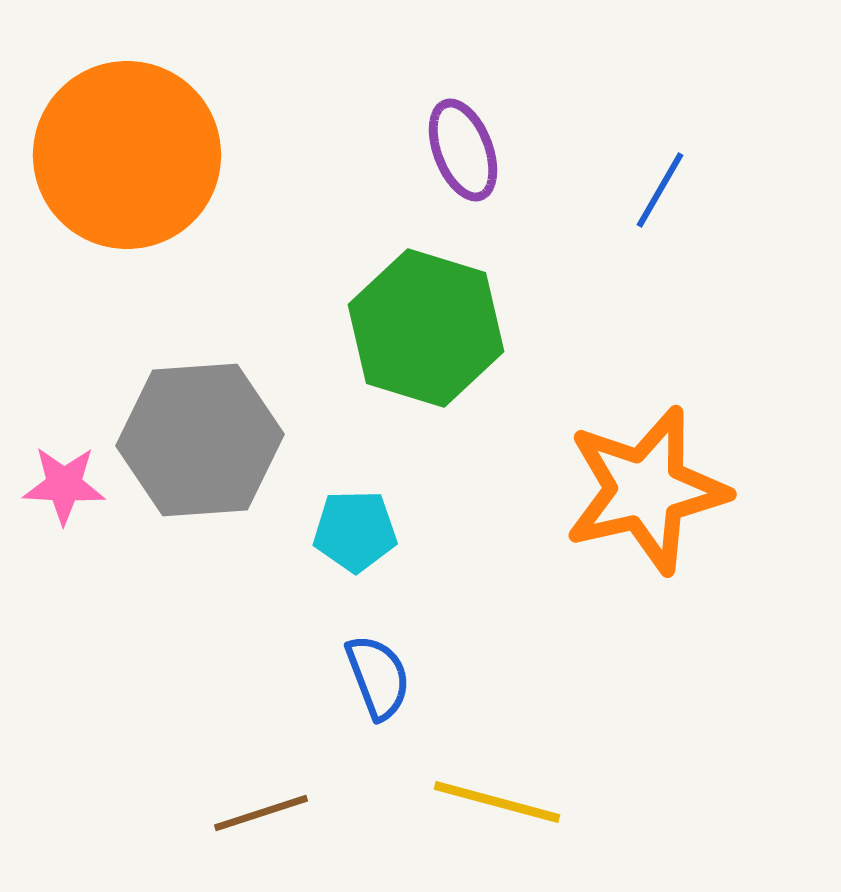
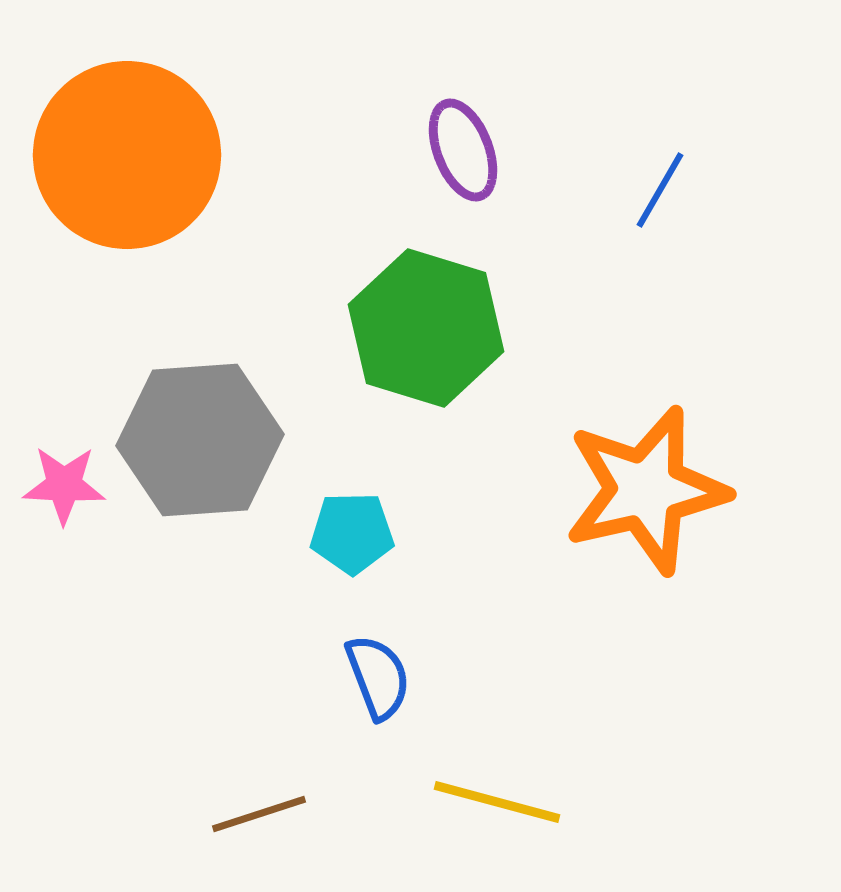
cyan pentagon: moved 3 px left, 2 px down
brown line: moved 2 px left, 1 px down
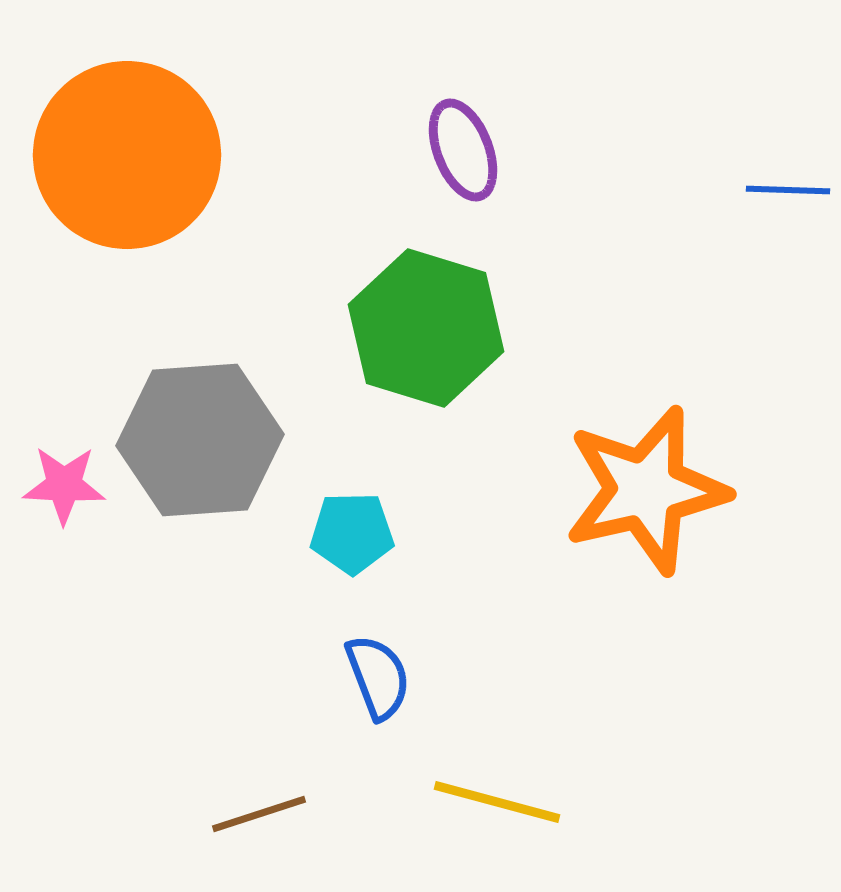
blue line: moved 128 px right; rotated 62 degrees clockwise
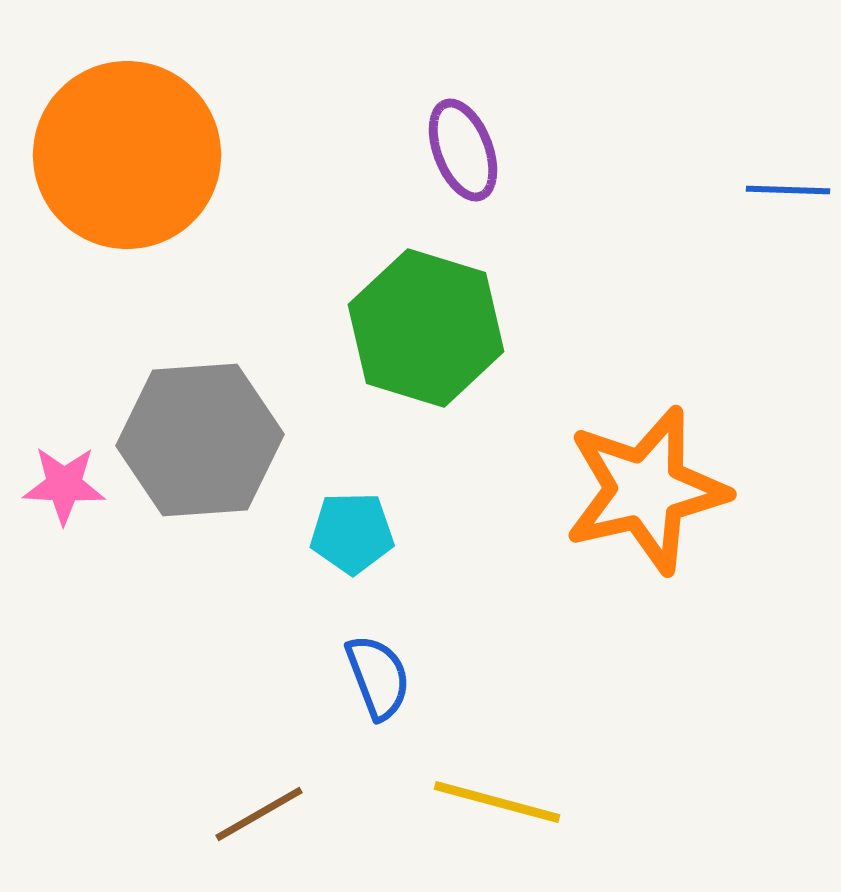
brown line: rotated 12 degrees counterclockwise
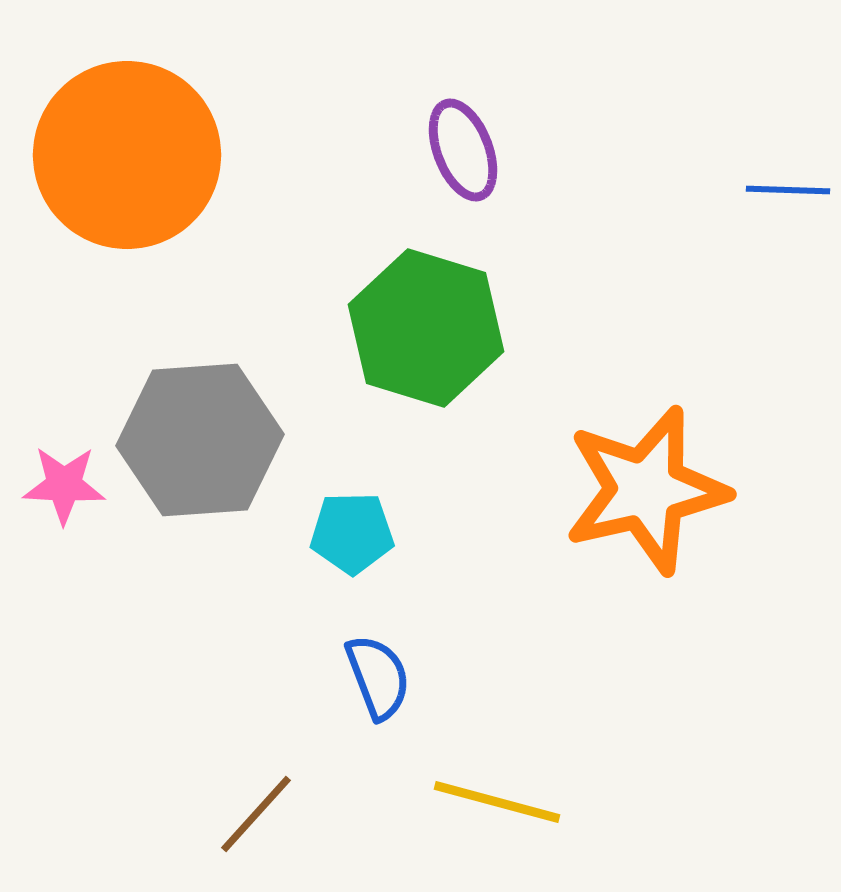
brown line: moved 3 px left; rotated 18 degrees counterclockwise
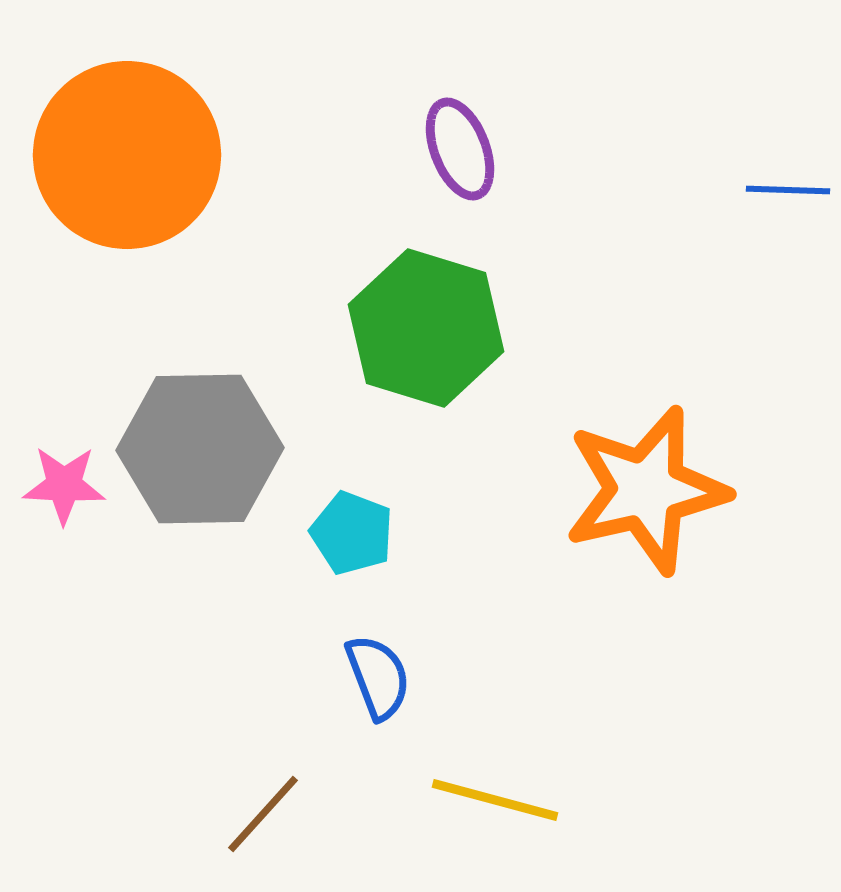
purple ellipse: moved 3 px left, 1 px up
gray hexagon: moved 9 px down; rotated 3 degrees clockwise
cyan pentagon: rotated 22 degrees clockwise
yellow line: moved 2 px left, 2 px up
brown line: moved 7 px right
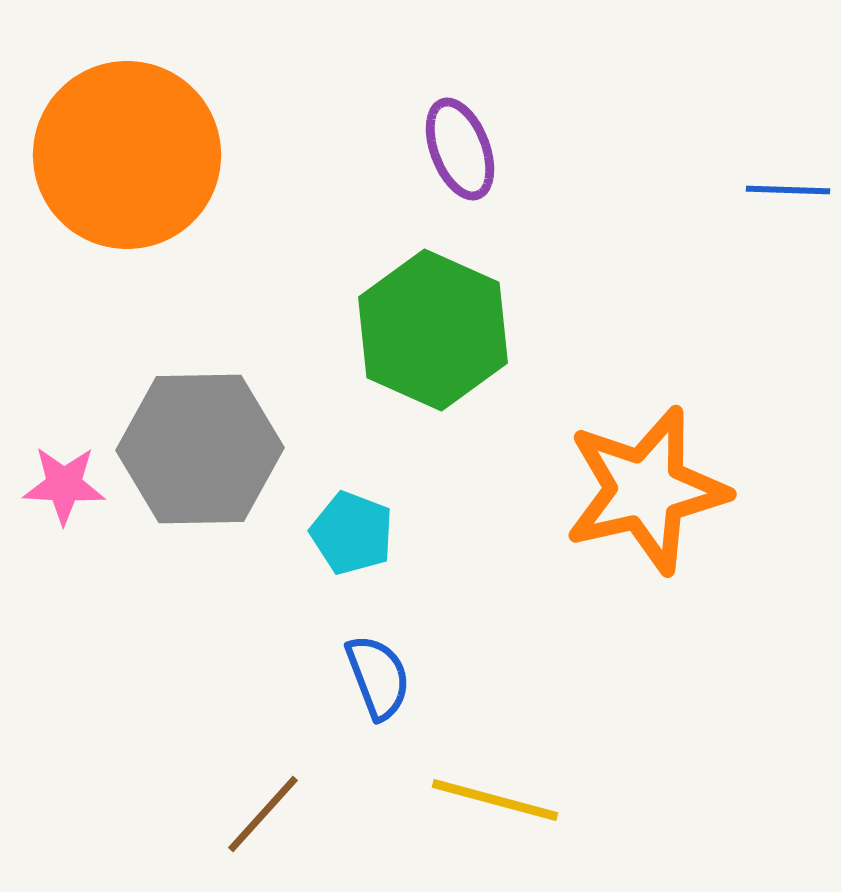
green hexagon: moved 7 px right, 2 px down; rotated 7 degrees clockwise
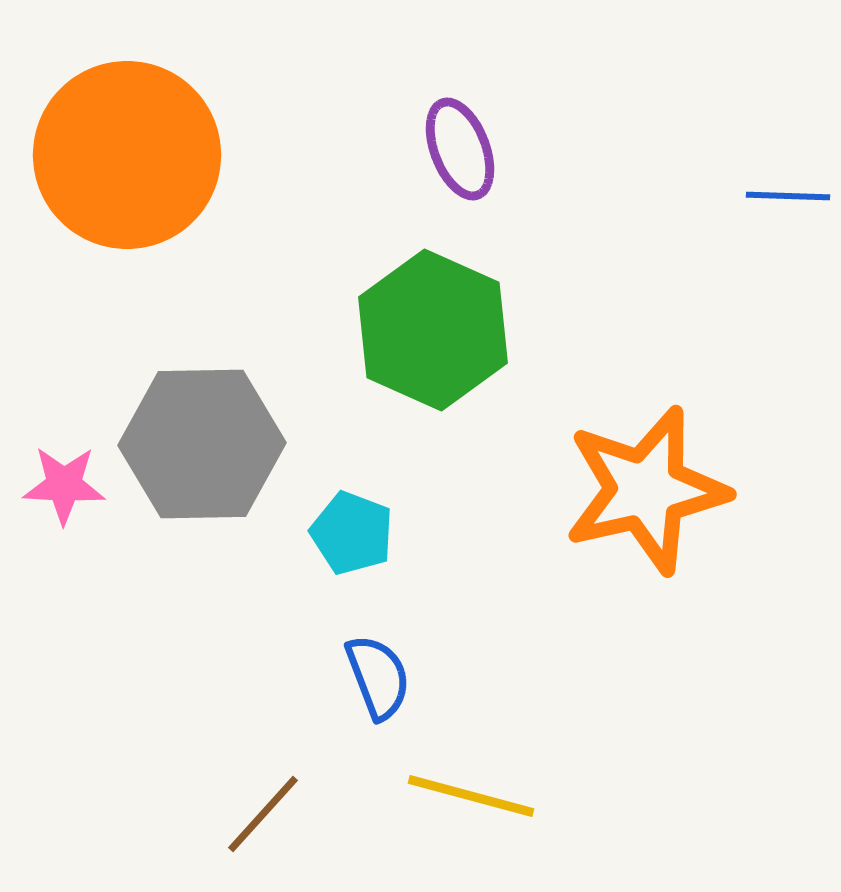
blue line: moved 6 px down
gray hexagon: moved 2 px right, 5 px up
yellow line: moved 24 px left, 4 px up
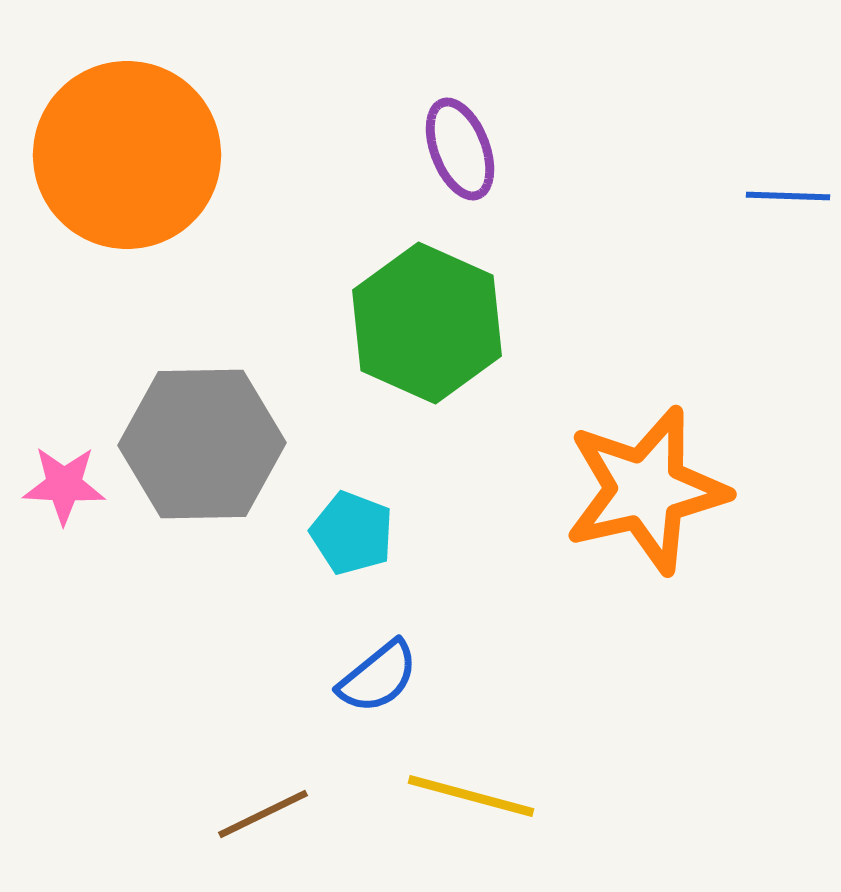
green hexagon: moved 6 px left, 7 px up
blue semicircle: rotated 72 degrees clockwise
brown line: rotated 22 degrees clockwise
